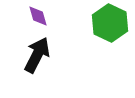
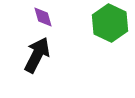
purple diamond: moved 5 px right, 1 px down
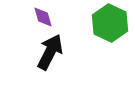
black arrow: moved 13 px right, 3 px up
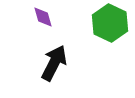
black arrow: moved 4 px right, 11 px down
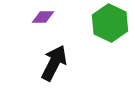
purple diamond: rotated 75 degrees counterclockwise
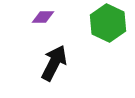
green hexagon: moved 2 px left
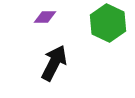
purple diamond: moved 2 px right
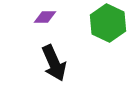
black arrow: rotated 129 degrees clockwise
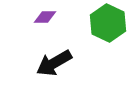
black arrow: rotated 84 degrees clockwise
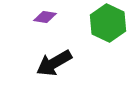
purple diamond: rotated 10 degrees clockwise
